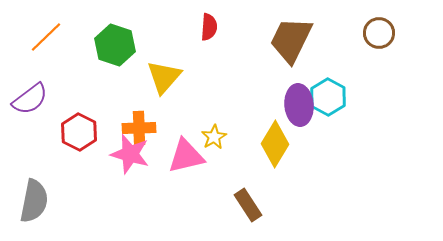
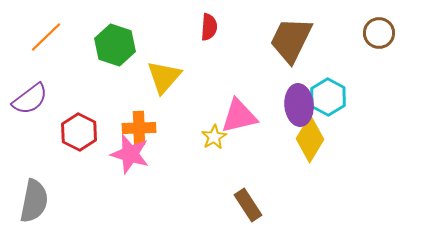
yellow diamond: moved 35 px right, 5 px up
pink triangle: moved 53 px right, 40 px up
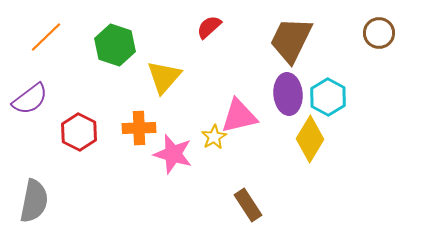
red semicircle: rotated 136 degrees counterclockwise
purple ellipse: moved 11 px left, 11 px up
pink star: moved 43 px right
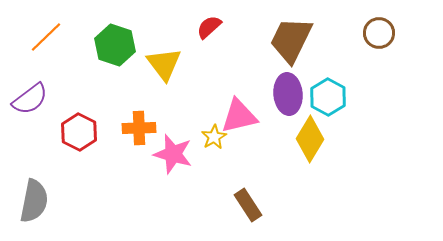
yellow triangle: moved 13 px up; rotated 18 degrees counterclockwise
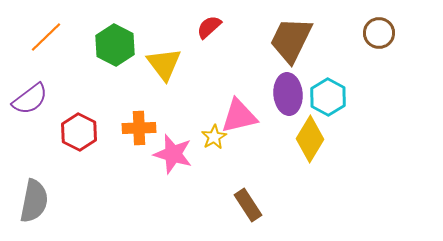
green hexagon: rotated 9 degrees clockwise
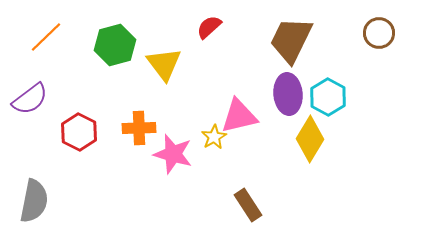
green hexagon: rotated 18 degrees clockwise
